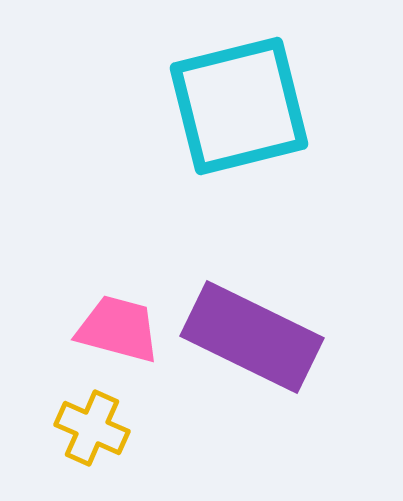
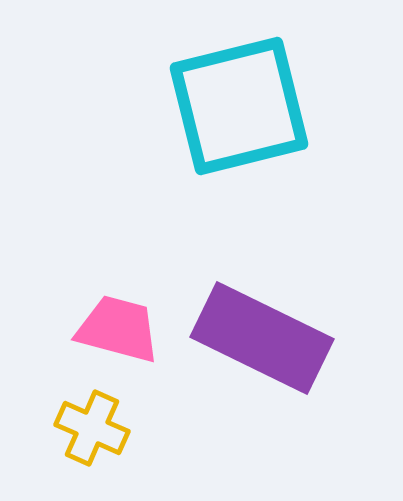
purple rectangle: moved 10 px right, 1 px down
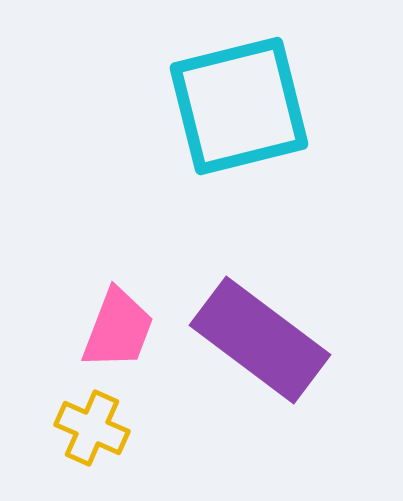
pink trapezoid: rotated 96 degrees clockwise
purple rectangle: moved 2 px left, 2 px down; rotated 11 degrees clockwise
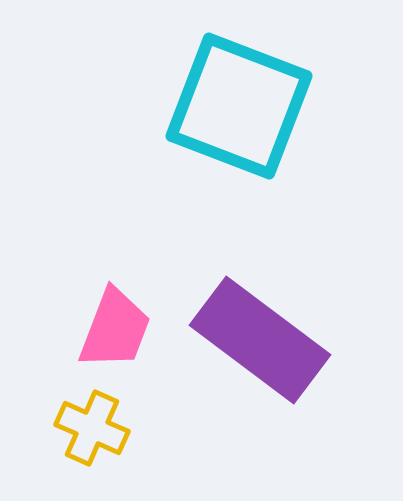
cyan square: rotated 35 degrees clockwise
pink trapezoid: moved 3 px left
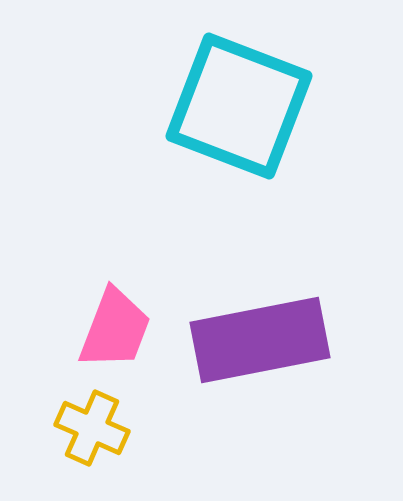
purple rectangle: rotated 48 degrees counterclockwise
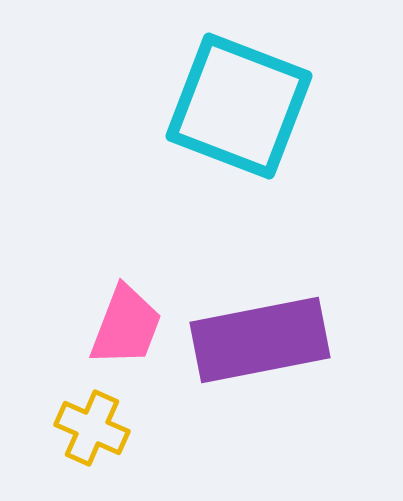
pink trapezoid: moved 11 px right, 3 px up
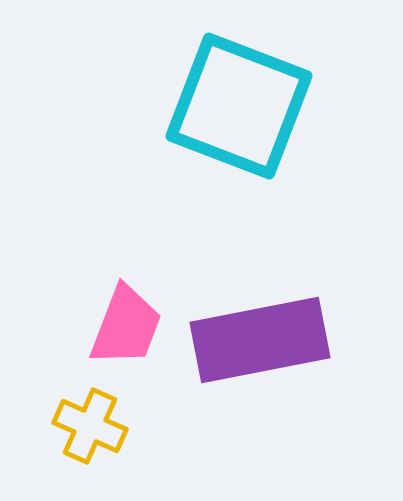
yellow cross: moved 2 px left, 2 px up
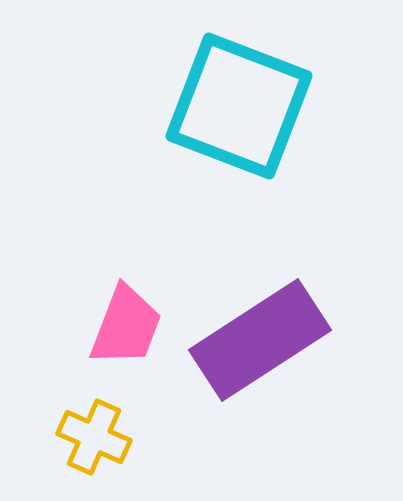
purple rectangle: rotated 22 degrees counterclockwise
yellow cross: moved 4 px right, 11 px down
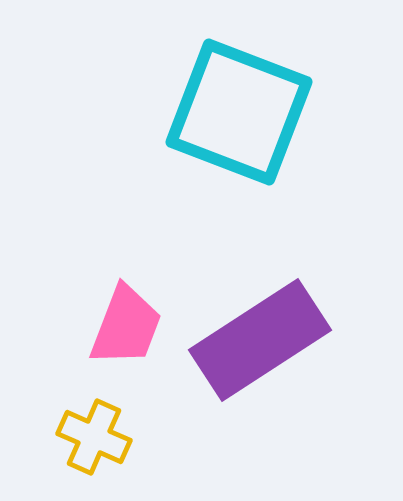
cyan square: moved 6 px down
